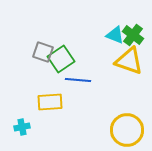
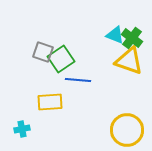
green cross: moved 1 px left, 3 px down
cyan cross: moved 2 px down
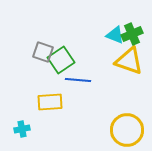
green cross: moved 4 px up; rotated 30 degrees clockwise
green square: moved 1 px down
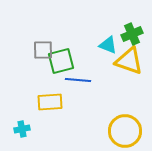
cyan triangle: moved 7 px left, 10 px down
gray square: moved 2 px up; rotated 20 degrees counterclockwise
green square: moved 1 px down; rotated 20 degrees clockwise
yellow circle: moved 2 px left, 1 px down
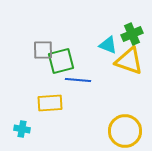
yellow rectangle: moved 1 px down
cyan cross: rotated 21 degrees clockwise
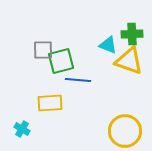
green cross: rotated 20 degrees clockwise
cyan cross: rotated 21 degrees clockwise
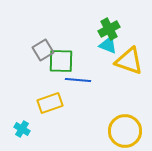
green cross: moved 23 px left, 5 px up; rotated 25 degrees counterclockwise
gray square: rotated 30 degrees counterclockwise
green square: rotated 16 degrees clockwise
yellow rectangle: rotated 15 degrees counterclockwise
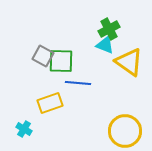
cyan triangle: moved 3 px left
gray square: moved 6 px down; rotated 30 degrees counterclockwise
yellow triangle: moved 1 px down; rotated 16 degrees clockwise
blue line: moved 3 px down
cyan cross: moved 2 px right
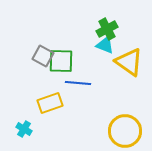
green cross: moved 2 px left
